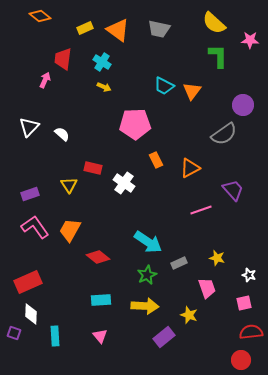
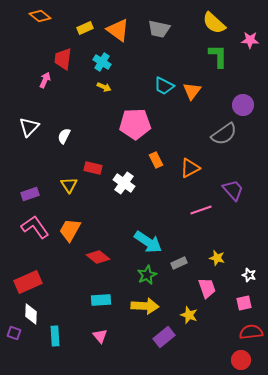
white semicircle at (62, 134): moved 2 px right, 2 px down; rotated 105 degrees counterclockwise
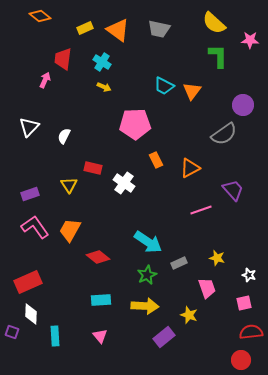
purple square at (14, 333): moved 2 px left, 1 px up
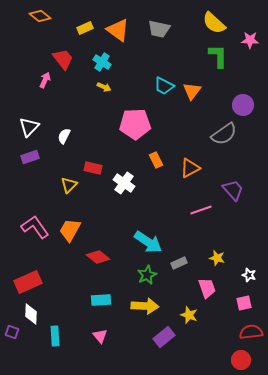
red trapezoid at (63, 59): rotated 135 degrees clockwise
yellow triangle at (69, 185): rotated 18 degrees clockwise
purple rectangle at (30, 194): moved 37 px up
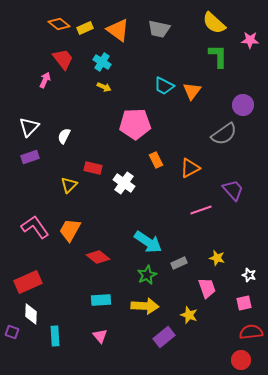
orange diamond at (40, 16): moved 19 px right, 8 px down
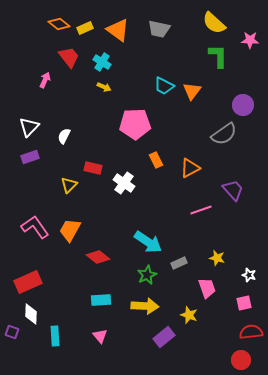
red trapezoid at (63, 59): moved 6 px right, 2 px up
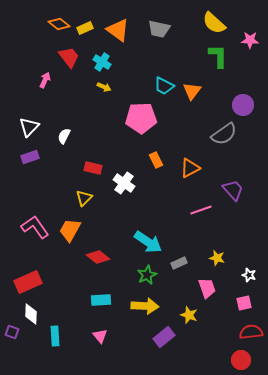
pink pentagon at (135, 124): moved 6 px right, 6 px up
yellow triangle at (69, 185): moved 15 px right, 13 px down
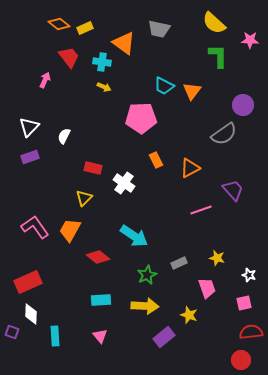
orange triangle at (118, 30): moved 6 px right, 13 px down
cyan cross at (102, 62): rotated 24 degrees counterclockwise
cyan arrow at (148, 242): moved 14 px left, 6 px up
